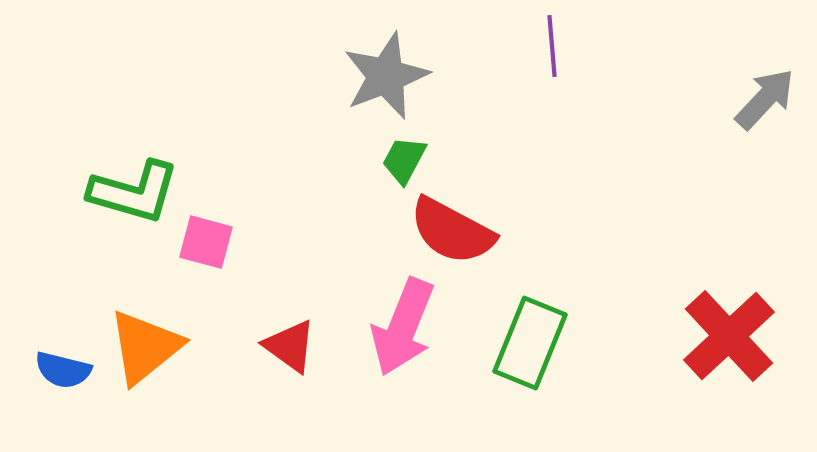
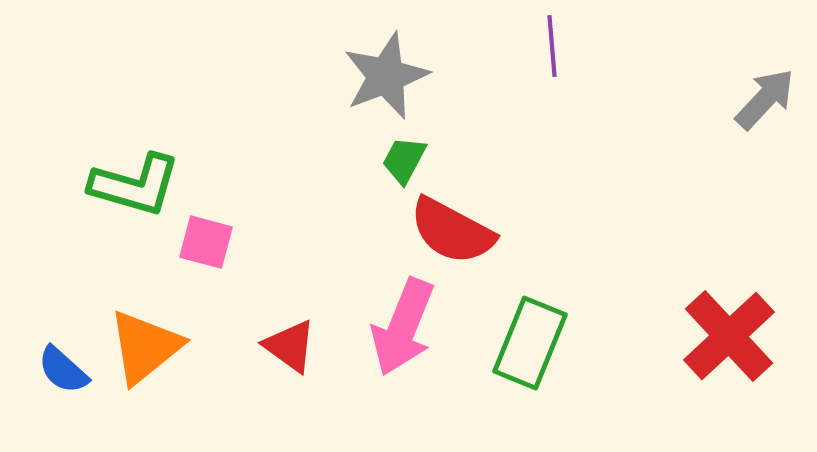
green L-shape: moved 1 px right, 7 px up
blue semicircle: rotated 28 degrees clockwise
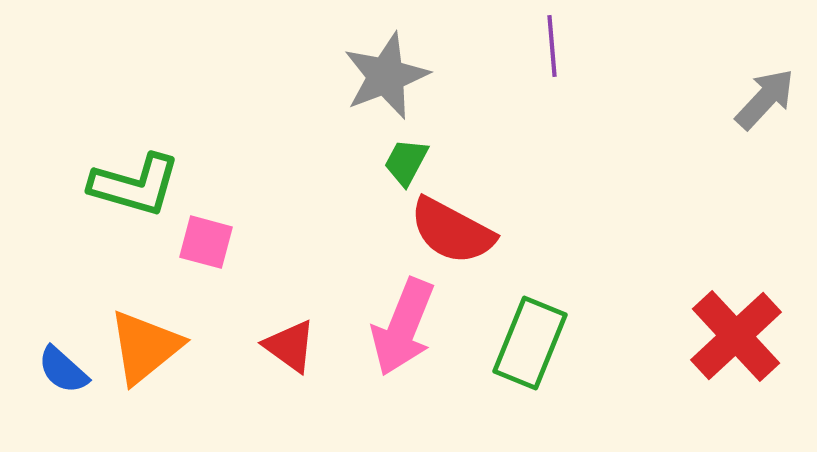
green trapezoid: moved 2 px right, 2 px down
red cross: moved 7 px right
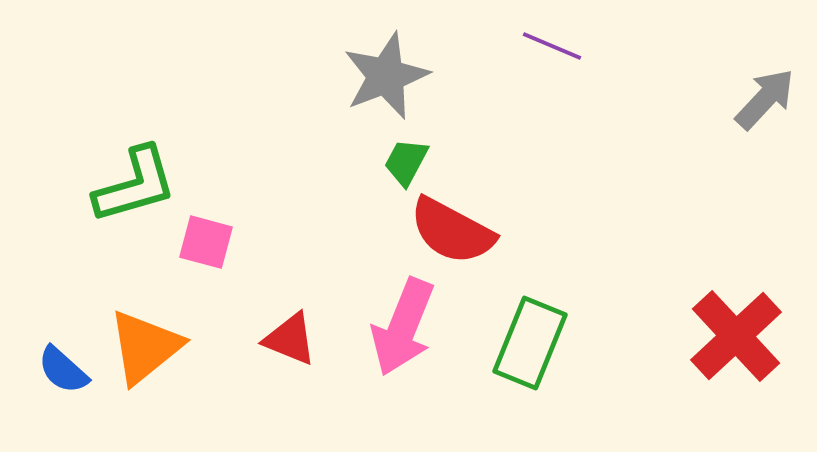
purple line: rotated 62 degrees counterclockwise
green L-shape: rotated 32 degrees counterclockwise
red triangle: moved 7 px up; rotated 14 degrees counterclockwise
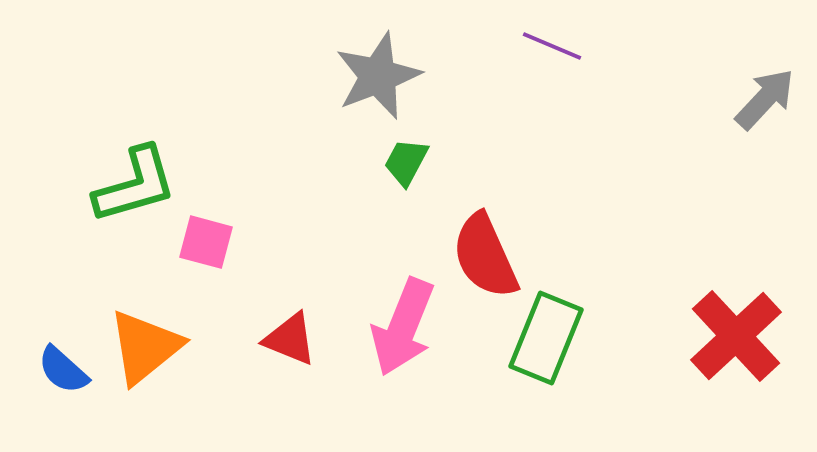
gray star: moved 8 px left
red semicircle: moved 33 px right, 25 px down; rotated 38 degrees clockwise
green rectangle: moved 16 px right, 5 px up
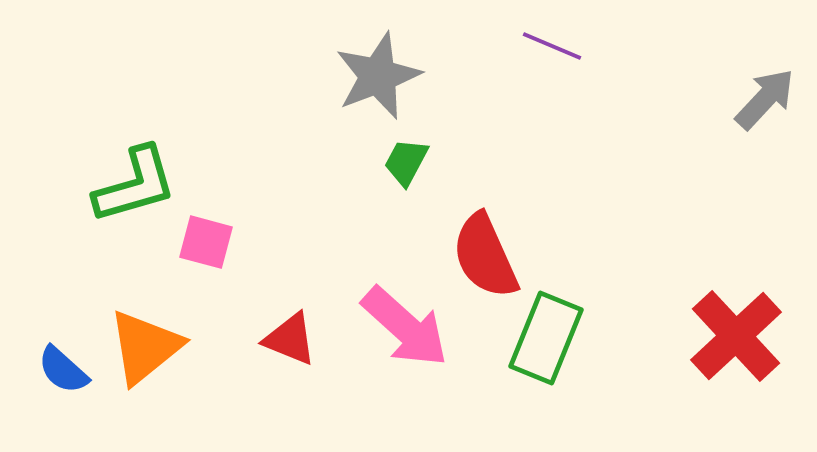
pink arrow: moved 2 px right; rotated 70 degrees counterclockwise
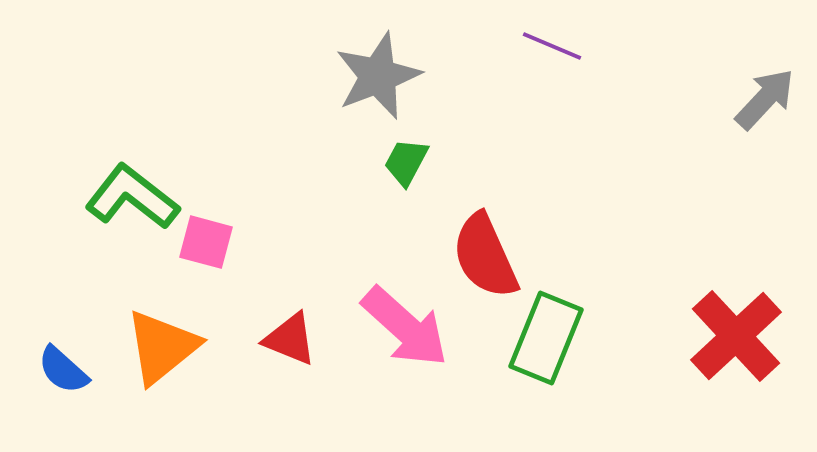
green L-shape: moved 3 px left, 12 px down; rotated 126 degrees counterclockwise
orange triangle: moved 17 px right
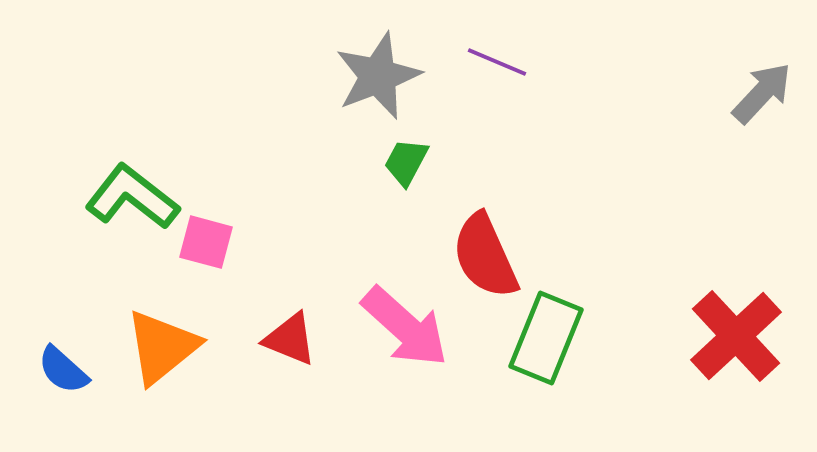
purple line: moved 55 px left, 16 px down
gray arrow: moved 3 px left, 6 px up
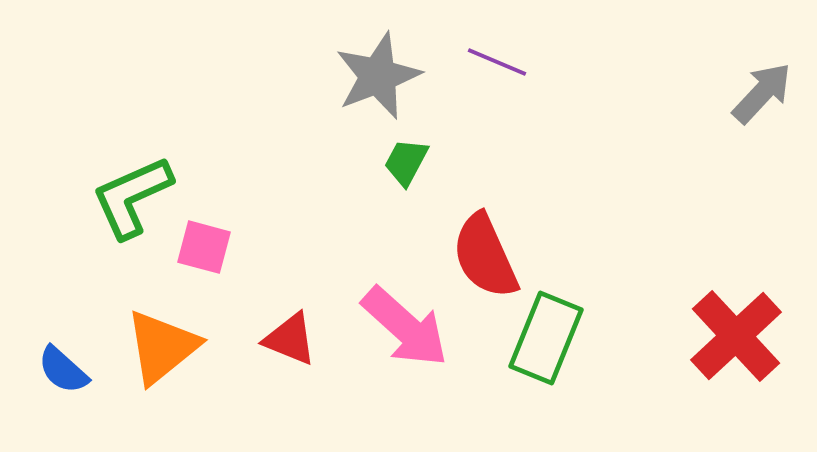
green L-shape: rotated 62 degrees counterclockwise
pink square: moved 2 px left, 5 px down
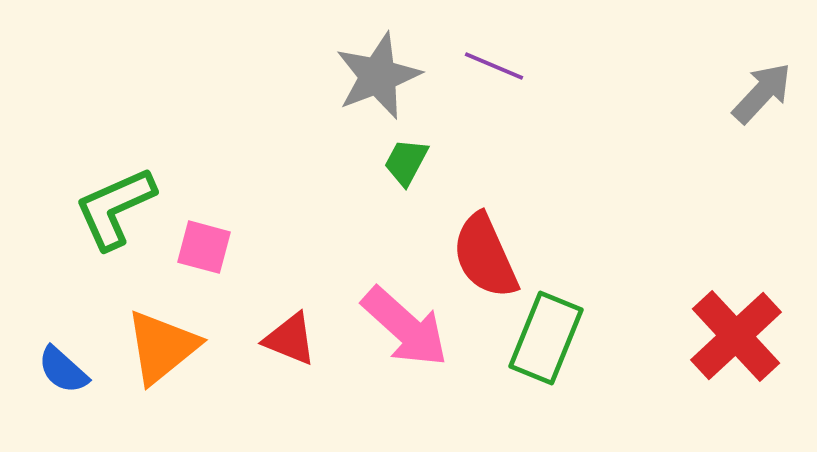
purple line: moved 3 px left, 4 px down
green L-shape: moved 17 px left, 11 px down
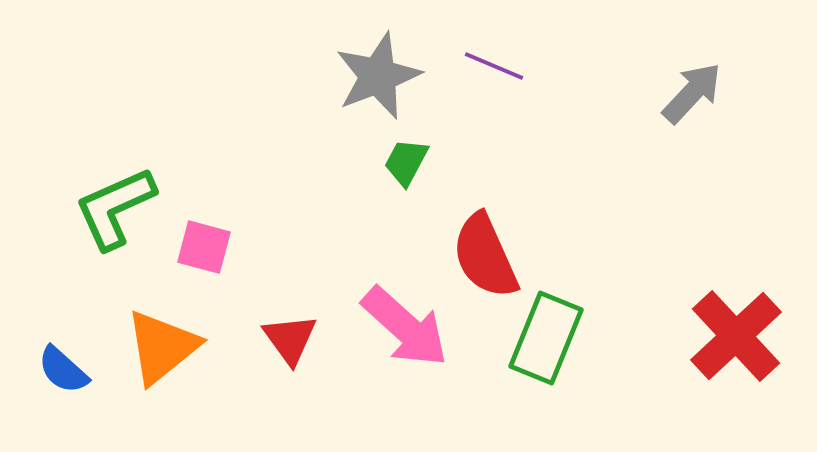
gray arrow: moved 70 px left
red triangle: rotated 32 degrees clockwise
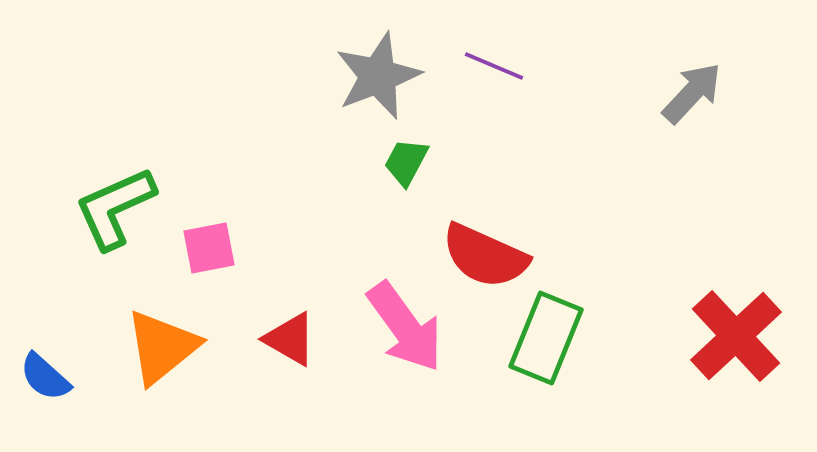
pink square: moved 5 px right, 1 px down; rotated 26 degrees counterclockwise
red semicircle: rotated 42 degrees counterclockwise
pink arrow: rotated 12 degrees clockwise
red triangle: rotated 24 degrees counterclockwise
blue semicircle: moved 18 px left, 7 px down
